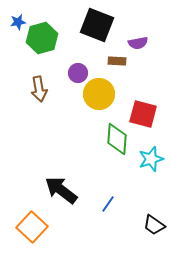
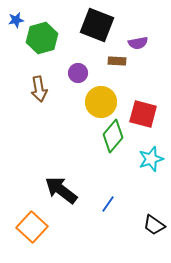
blue star: moved 2 px left, 2 px up
yellow circle: moved 2 px right, 8 px down
green diamond: moved 4 px left, 3 px up; rotated 36 degrees clockwise
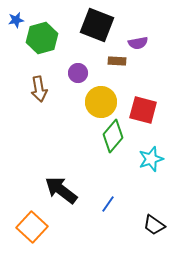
red square: moved 4 px up
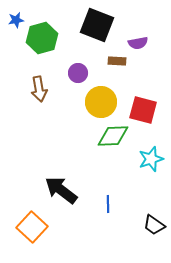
green diamond: rotated 48 degrees clockwise
blue line: rotated 36 degrees counterclockwise
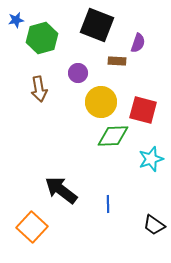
purple semicircle: rotated 60 degrees counterclockwise
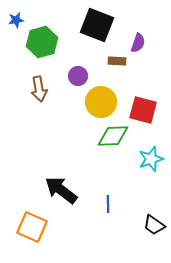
green hexagon: moved 4 px down
purple circle: moved 3 px down
orange square: rotated 20 degrees counterclockwise
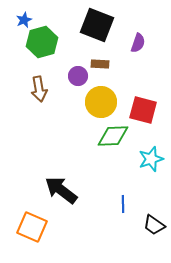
blue star: moved 8 px right; rotated 14 degrees counterclockwise
brown rectangle: moved 17 px left, 3 px down
blue line: moved 15 px right
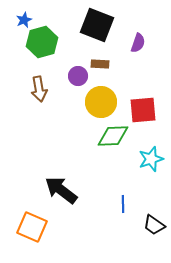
red square: rotated 20 degrees counterclockwise
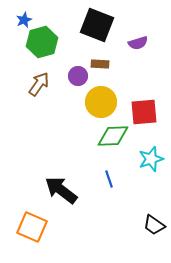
purple semicircle: rotated 54 degrees clockwise
brown arrow: moved 5 px up; rotated 135 degrees counterclockwise
red square: moved 1 px right, 2 px down
blue line: moved 14 px left, 25 px up; rotated 18 degrees counterclockwise
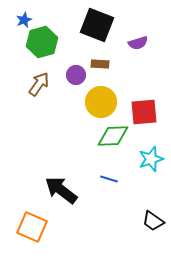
purple circle: moved 2 px left, 1 px up
blue line: rotated 54 degrees counterclockwise
black trapezoid: moved 1 px left, 4 px up
